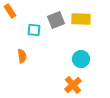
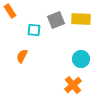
orange semicircle: rotated 144 degrees counterclockwise
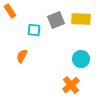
orange cross: moved 2 px left
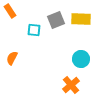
orange semicircle: moved 10 px left, 2 px down
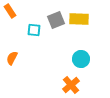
yellow rectangle: moved 2 px left
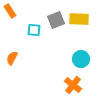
orange cross: moved 2 px right; rotated 12 degrees counterclockwise
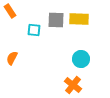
gray square: rotated 24 degrees clockwise
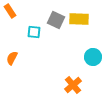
gray square: rotated 24 degrees clockwise
cyan square: moved 2 px down
cyan circle: moved 12 px right, 2 px up
orange cross: rotated 12 degrees clockwise
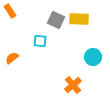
cyan square: moved 6 px right, 9 px down
orange semicircle: rotated 24 degrees clockwise
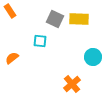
gray square: moved 1 px left, 1 px up
orange cross: moved 1 px left, 1 px up
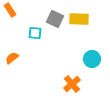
orange rectangle: moved 1 px up
cyan square: moved 5 px left, 8 px up
cyan circle: moved 1 px left, 2 px down
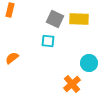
orange rectangle: rotated 48 degrees clockwise
cyan square: moved 13 px right, 8 px down
cyan circle: moved 3 px left, 4 px down
